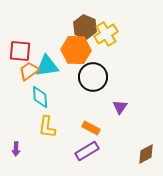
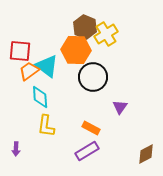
cyan triangle: rotated 45 degrees clockwise
yellow L-shape: moved 1 px left, 1 px up
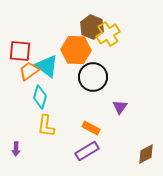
brown hexagon: moved 7 px right
yellow cross: moved 2 px right
cyan diamond: rotated 20 degrees clockwise
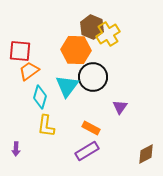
cyan triangle: moved 20 px right, 20 px down; rotated 30 degrees clockwise
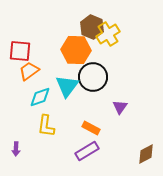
cyan diamond: rotated 55 degrees clockwise
